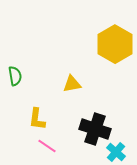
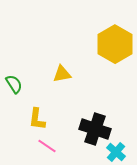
green semicircle: moved 1 px left, 8 px down; rotated 24 degrees counterclockwise
yellow triangle: moved 10 px left, 10 px up
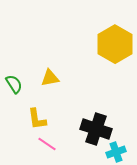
yellow triangle: moved 12 px left, 4 px down
yellow L-shape: rotated 15 degrees counterclockwise
black cross: moved 1 px right
pink line: moved 2 px up
cyan cross: rotated 30 degrees clockwise
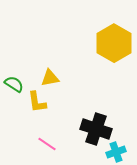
yellow hexagon: moved 1 px left, 1 px up
green semicircle: rotated 24 degrees counterclockwise
yellow L-shape: moved 17 px up
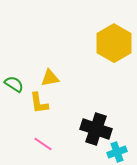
yellow L-shape: moved 2 px right, 1 px down
pink line: moved 4 px left
cyan cross: moved 1 px right
